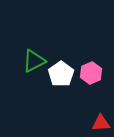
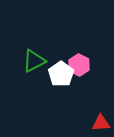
pink hexagon: moved 12 px left, 8 px up; rotated 10 degrees counterclockwise
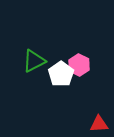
red triangle: moved 2 px left, 1 px down
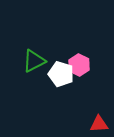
white pentagon: rotated 20 degrees counterclockwise
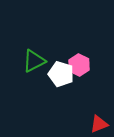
red triangle: rotated 18 degrees counterclockwise
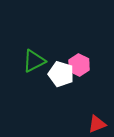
red triangle: moved 2 px left
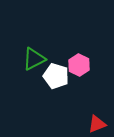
green triangle: moved 2 px up
white pentagon: moved 5 px left, 2 px down
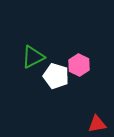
green triangle: moved 1 px left, 2 px up
red triangle: rotated 12 degrees clockwise
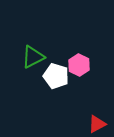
red triangle: rotated 18 degrees counterclockwise
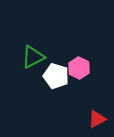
pink hexagon: moved 3 px down
red triangle: moved 5 px up
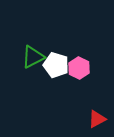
white pentagon: moved 11 px up
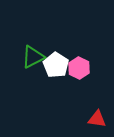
white pentagon: rotated 15 degrees clockwise
red triangle: rotated 36 degrees clockwise
